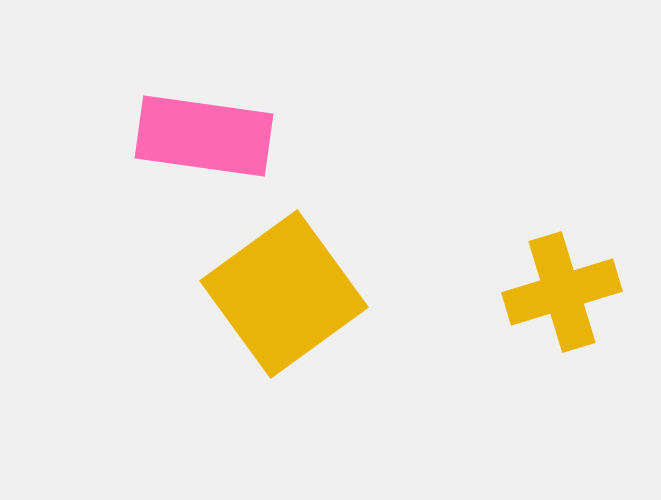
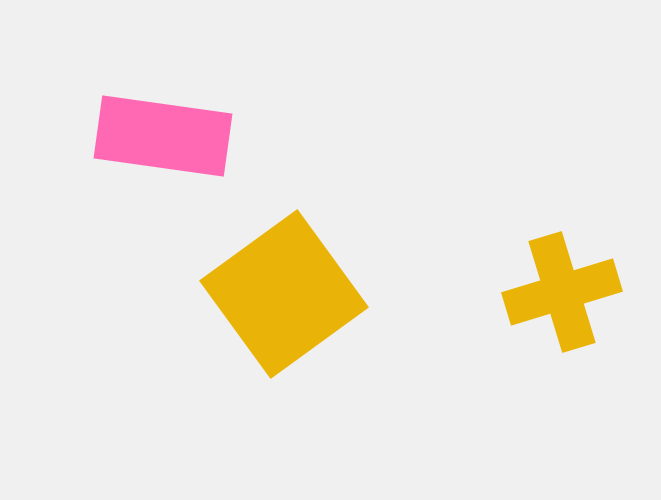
pink rectangle: moved 41 px left
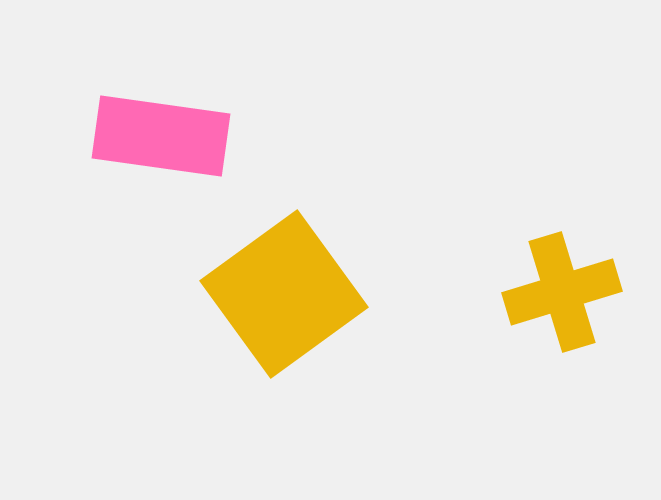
pink rectangle: moved 2 px left
